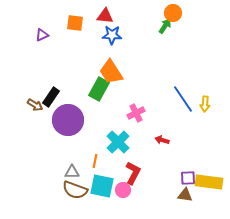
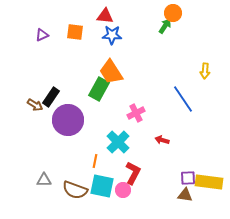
orange square: moved 9 px down
yellow arrow: moved 33 px up
gray triangle: moved 28 px left, 8 px down
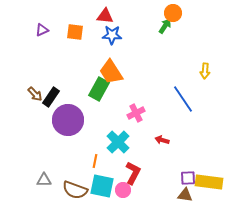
purple triangle: moved 5 px up
brown arrow: moved 11 px up; rotated 14 degrees clockwise
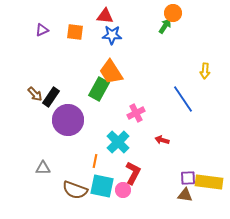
gray triangle: moved 1 px left, 12 px up
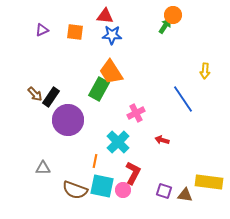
orange circle: moved 2 px down
purple square: moved 24 px left, 13 px down; rotated 21 degrees clockwise
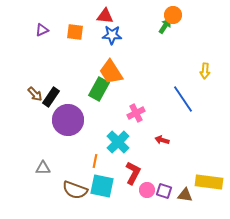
pink circle: moved 24 px right
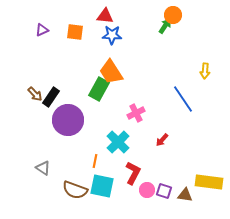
red arrow: rotated 64 degrees counterclockwise
gray triangle: rotated 35 degrees clockwise
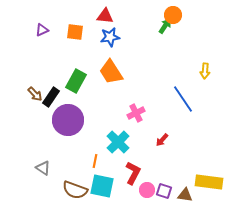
blue star: moved 2 px left, 2 px down; rotated 12 degrees counterclockwise
green rectangle: moved 23 px left, 8 px up
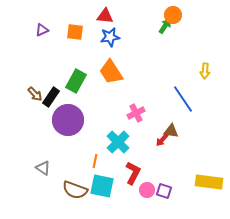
brown triangle: moved 14 px left, 64 px up
